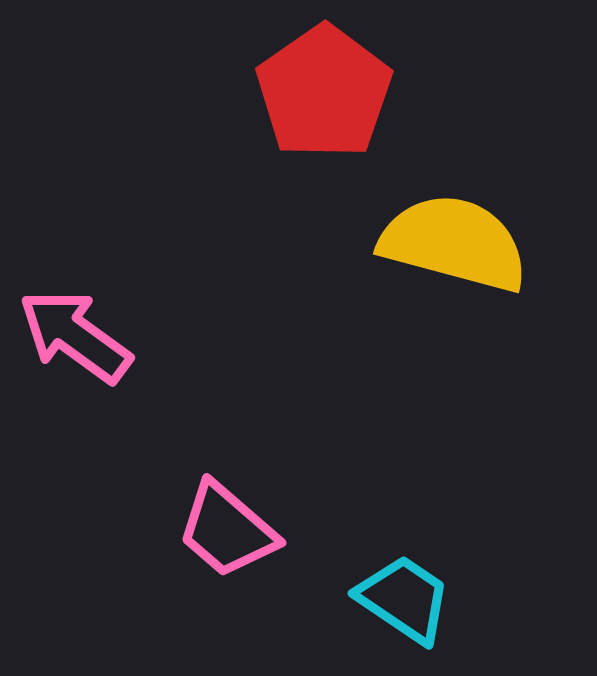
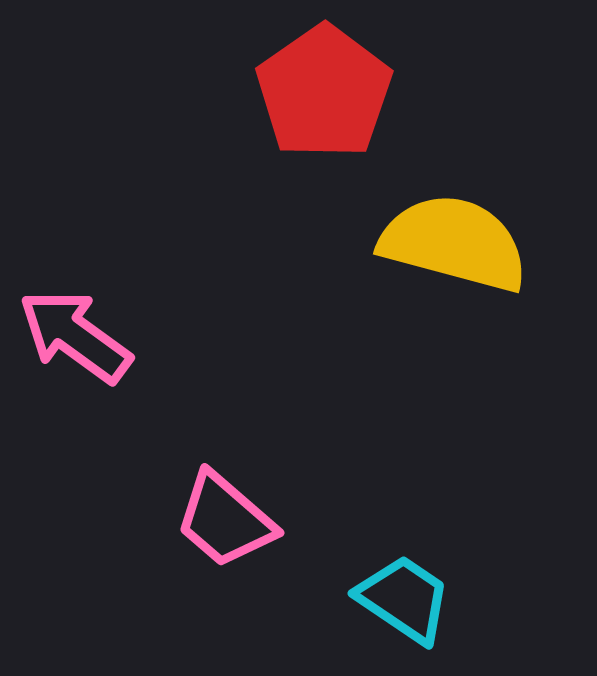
pink trapezoid: moved 2 px left, 10 px up
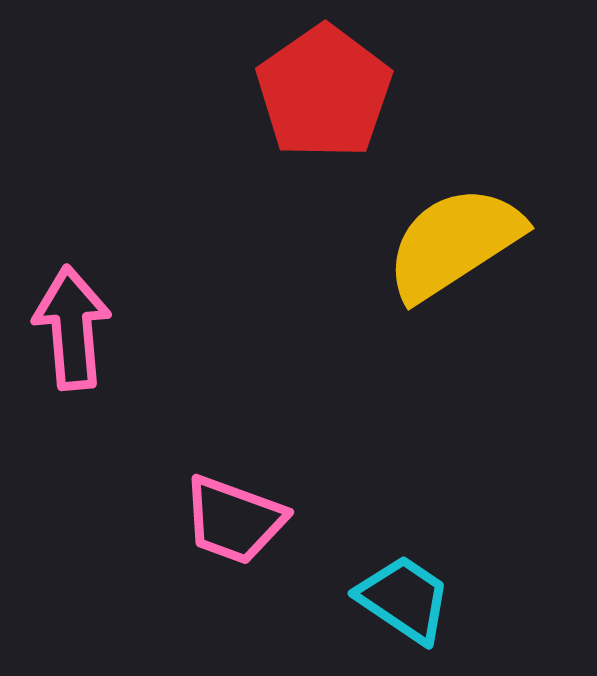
yellow semicircle: rotated 48 degrees counterclockwise
pink arrow: moved 3 px left, 8 px up; rotated 49 degrees clockwise
pink trapezoid: moved 9 px right; rotated 21 degrees counterclockwise
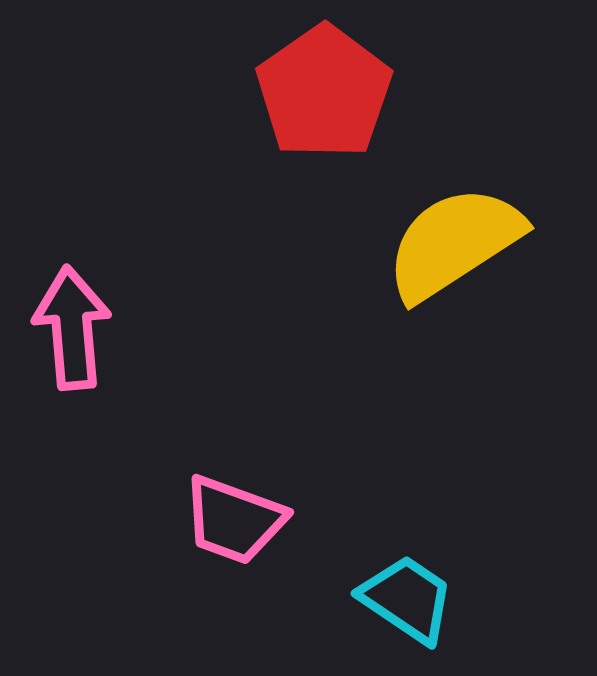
cyan trapezoid: moved 3 px right
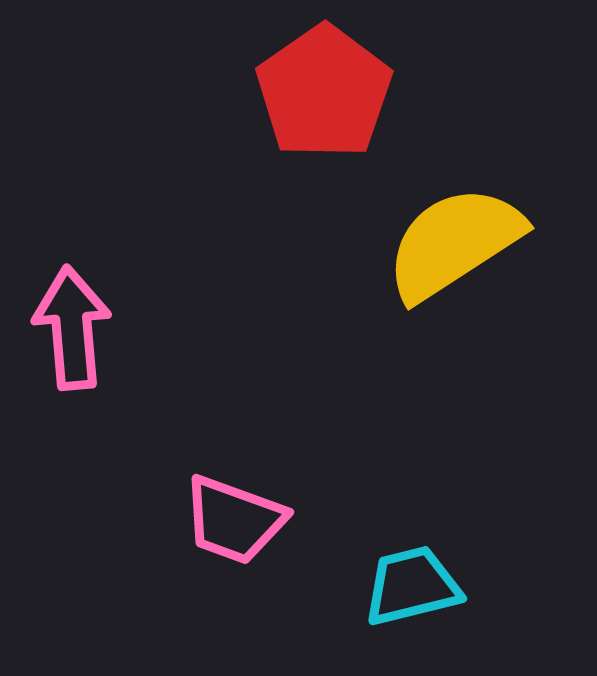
cyan trapezoid: moved 5 px right, 13 px up; rotated 48 degrees counterclockwise
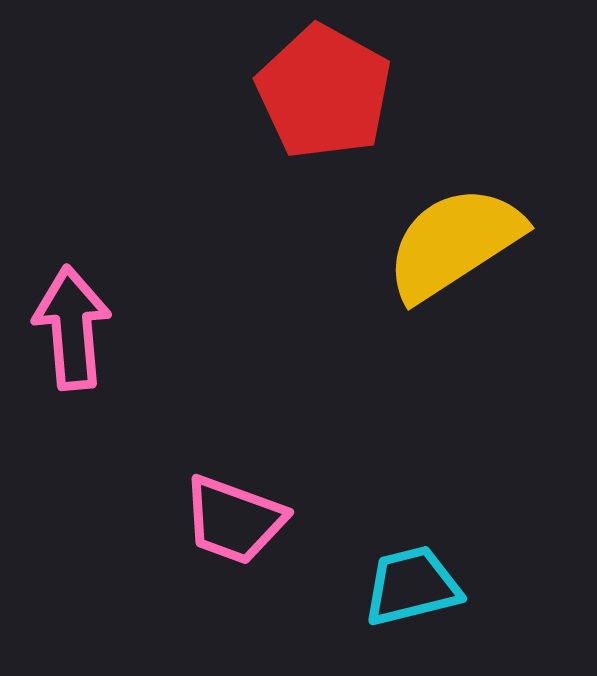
red pentagon: rotated 8 degrees counterclockwise
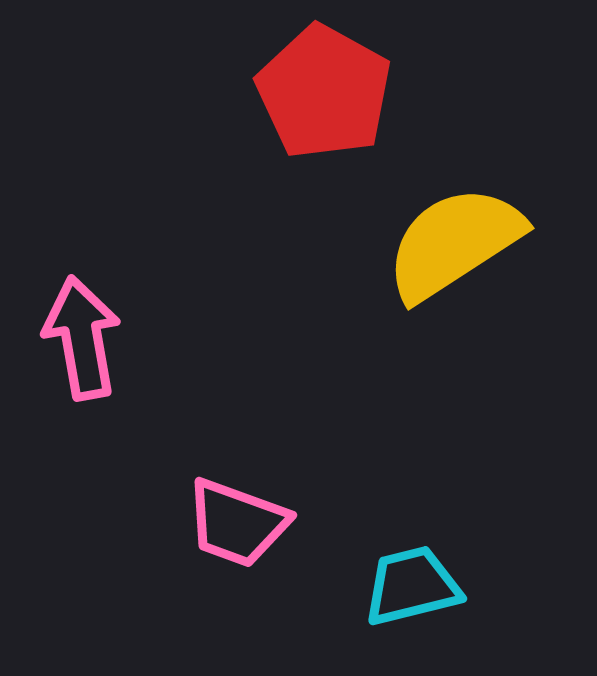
pink arrow: moved 10 px right, 10 px down; rotated 5 degrees counterclockwise
pink trapezoid: moved 3 px right, 3 px down
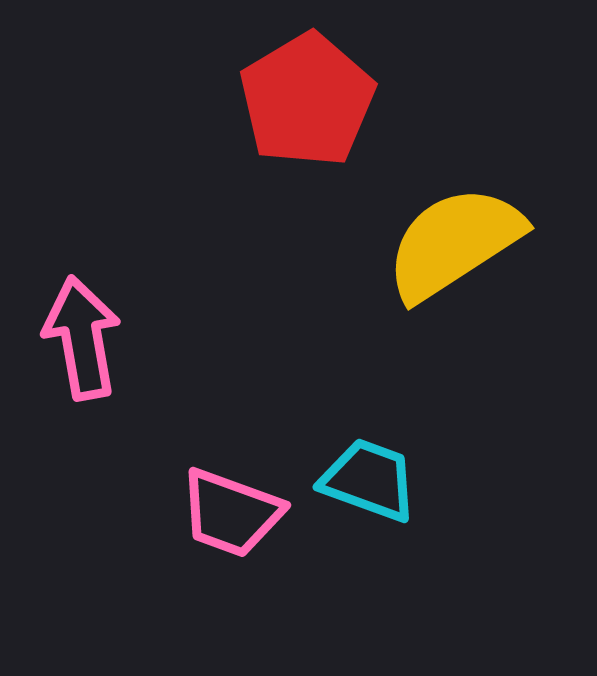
red pentagon: moved 17 px left, 8 px down; rotated 12 degrees clockwise
pink trapezoid: moved 6 px left, 10 px up
cyan trapezoid: moved 43 px left, 106 px up; rotated 34 degrees clockwise
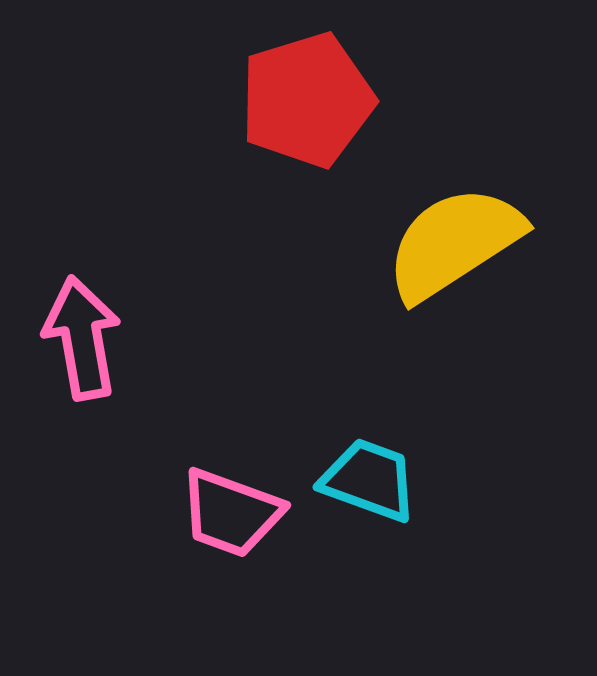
red pentagon: rotated 14 degrees clockwise
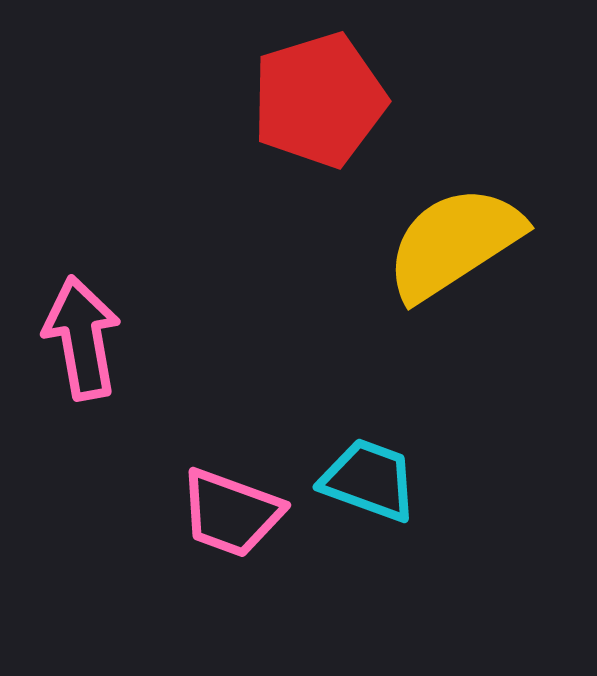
red pentagon: moved 12 px right
